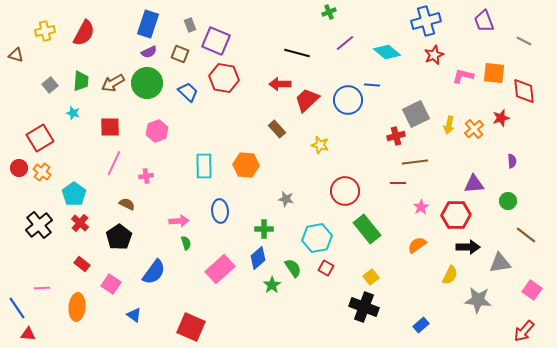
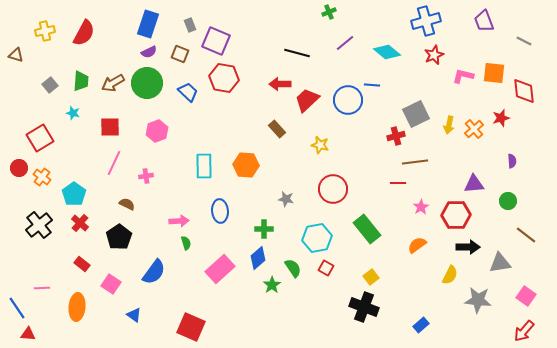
orange cross at (42, 172): moved 5 px down
red circle at (345, 191): moved 12 px left, 2 px up
pink square at (532, 290): moved 6 px left, 6 px down
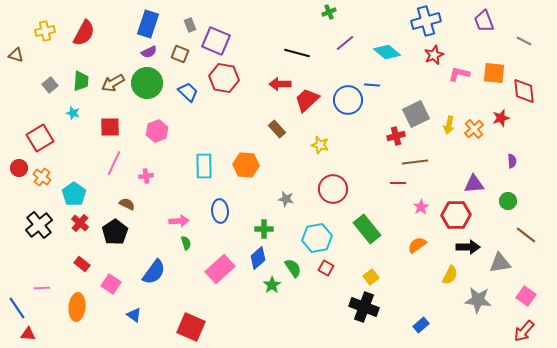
pink L-shape at (463, 76): moved 4 px left, 2 px up
black pentagon at (119, 237): moved 4 px left, 5 px up
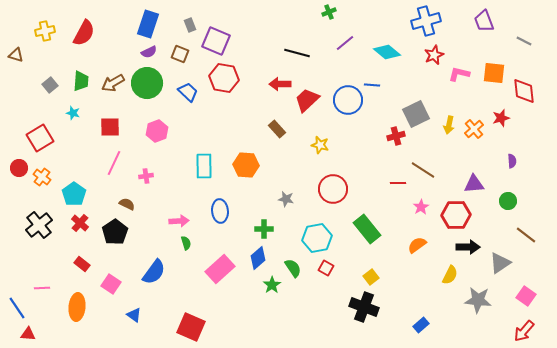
brown line at (415, 162): moved 8 px right, 8 px down; rotated 40 degrees clockwise
gray triangle at (500, 263): rotated 25 degrees counterclockwise
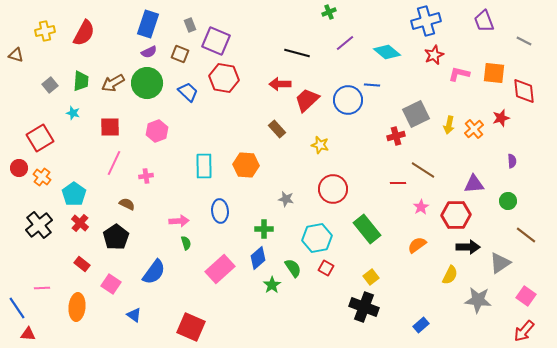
black pentagon at (115, 232): moved 1 px right, 5 px down
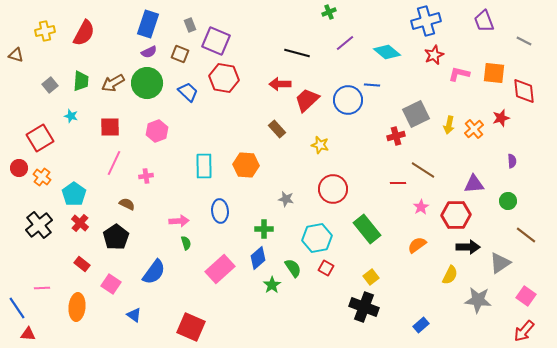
cyan star at (73, 113): moved 2 px left, 3 px down
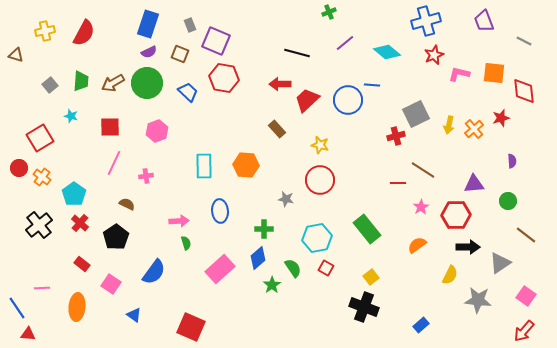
red circle at (333, 189): moved 13 px left, 9 px up
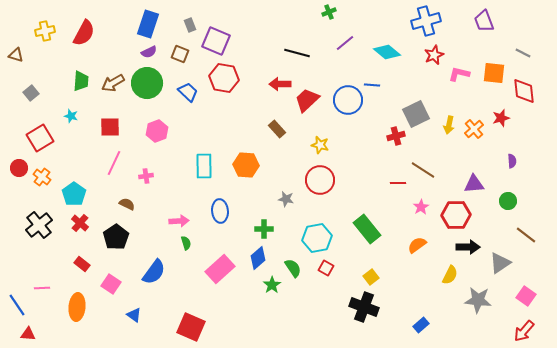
gray line at (524, 41): moved 1 px left, 12 px down
gray square at (50, 85): moved 19 px left, 8 px down
blue line at (17, 308): moved 3 px up
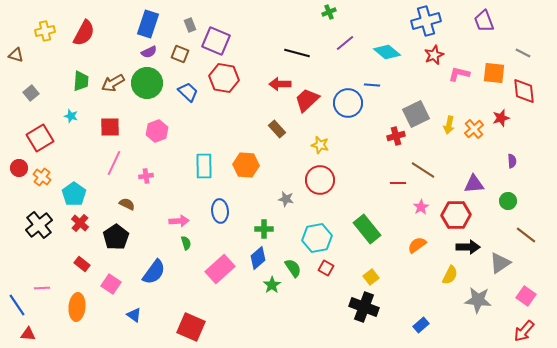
blue circle at (348, 100): moved 3 px down
